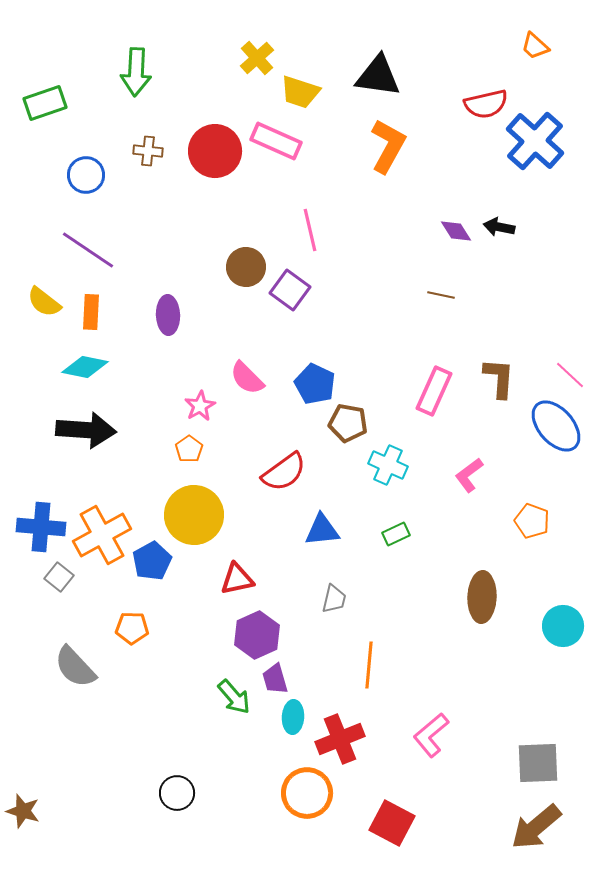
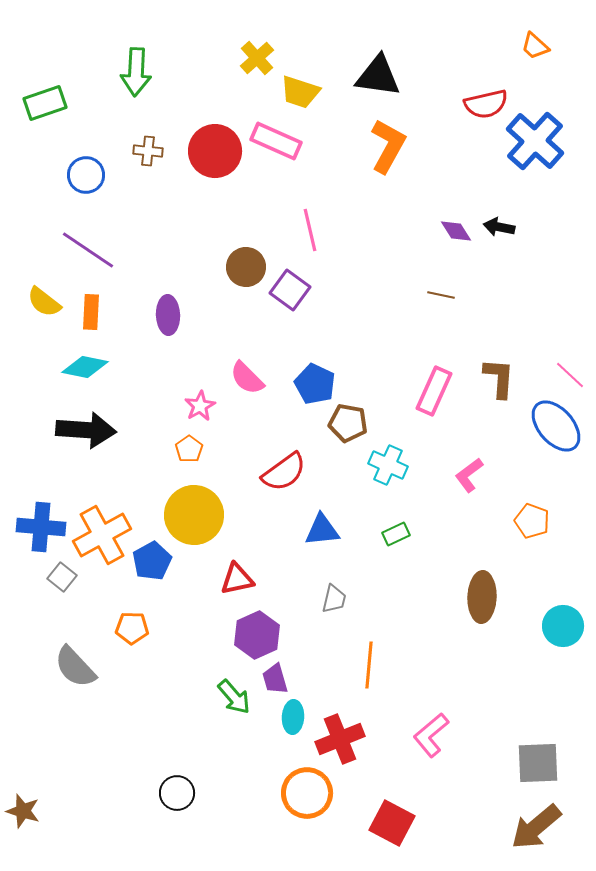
gray square at (59, 577): moved 3 px right
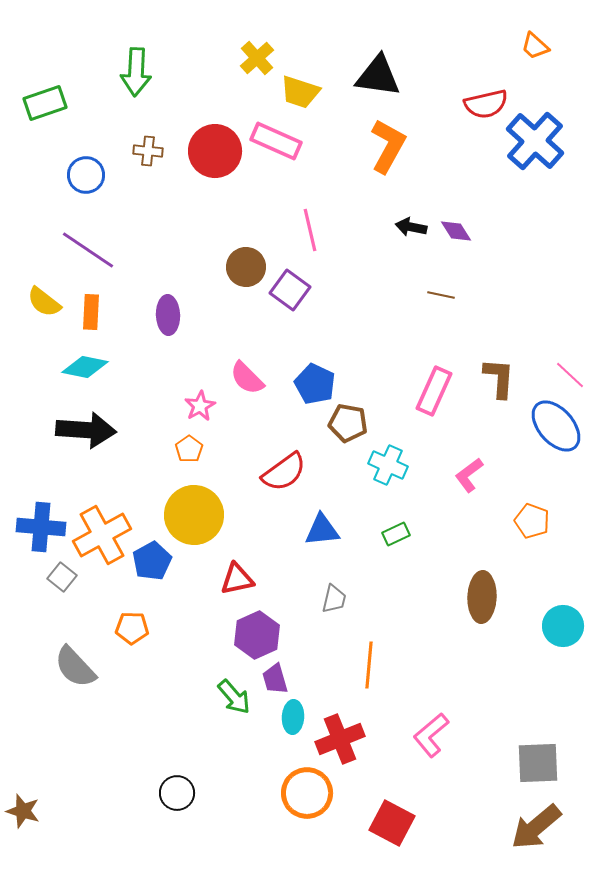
black arrow at (499, 227): moved 88 px left
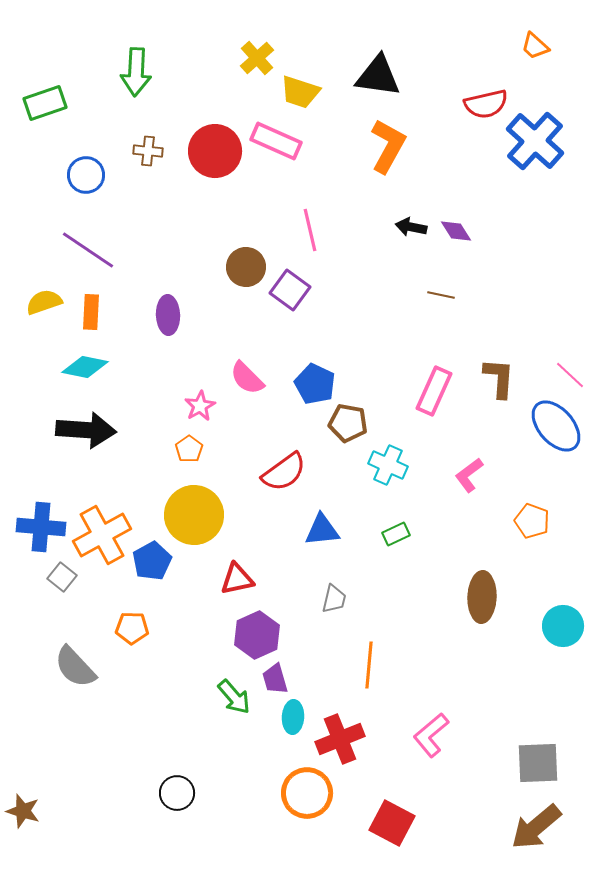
yellow semicircle at (44, 302): rotated 123 degrees clockwise
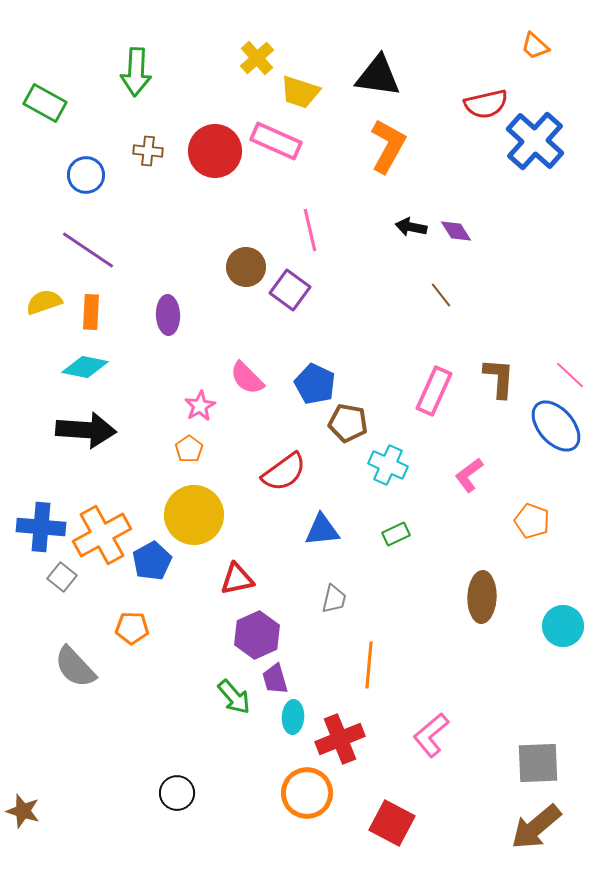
green rectangle at (45, 103): rotated 48 degrees clockwise
brown line at (441, 295): rotated 40 degrees clockwise
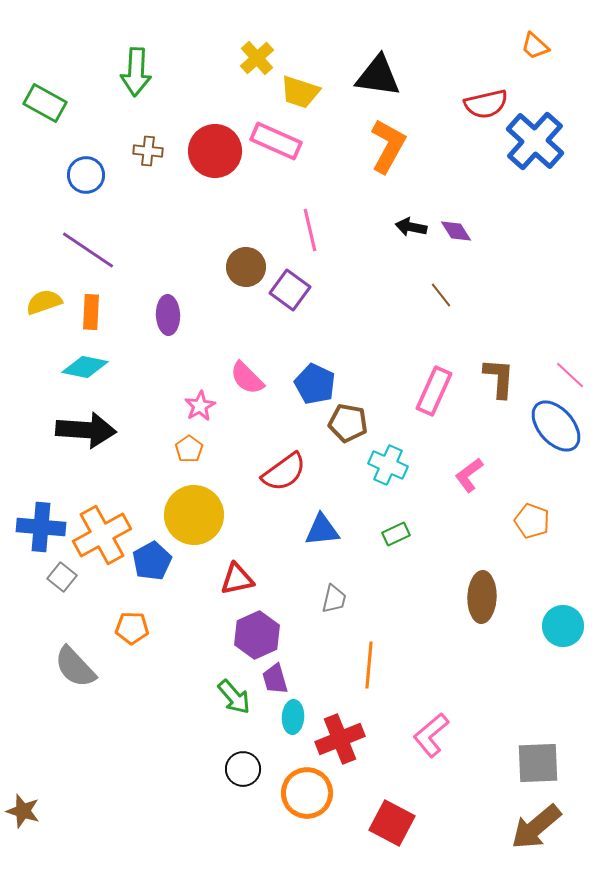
black circle at (177, 793): moved 66 px right, 24 px up
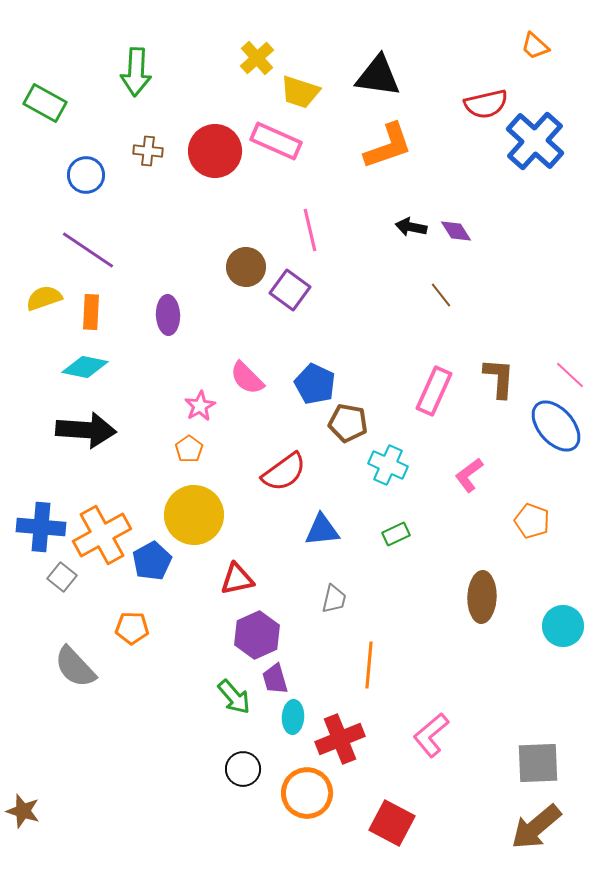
orange L-shape at (388, 146): rotated 42 degrees clockwise
yellow semicircle at (44, 302): moved 4 px up
